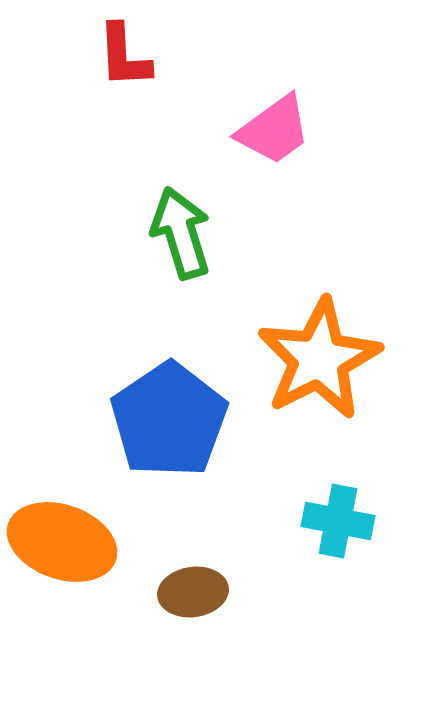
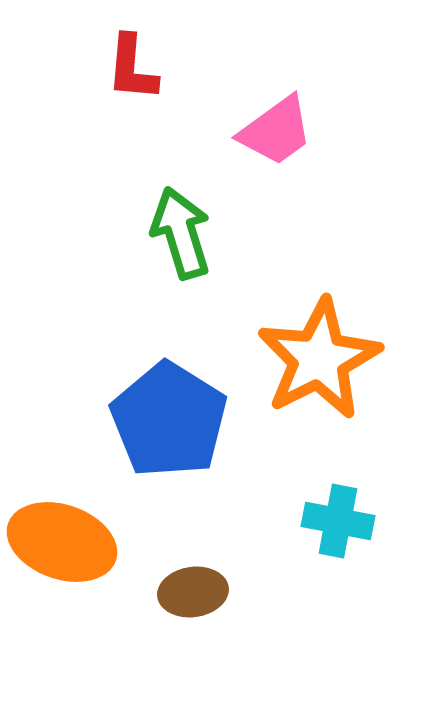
red L-shape: moved 8 px right, 12 px down; rotated 8 degrees clockwise
pink trapezoid: moved 2 px right, 1 px down
blue pentagon: rotated 6 degrees counterclockwise
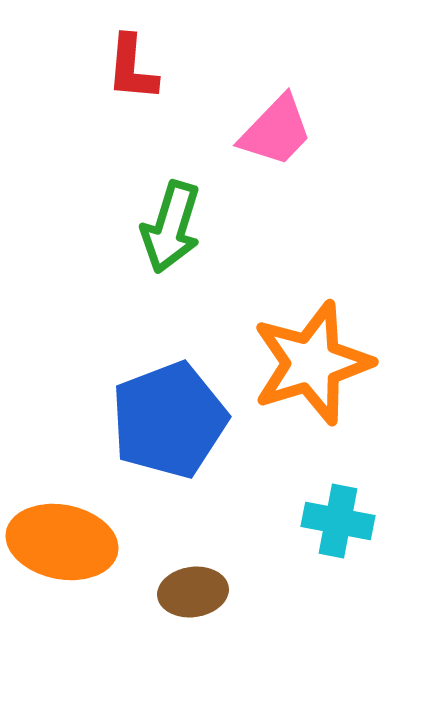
pink trapezoid: rotated 10 degrees counterclockwise
green arrow: moved 10 px left, 6 px up; rotated 146 degrees counterclockwise
orange star: moved 7 px left, 4 px down; rotated 10 degrees clockwise
blue pentagon: rotated 19 degrees clockwise
orange ellipse: rotated 8 degrees counterclockwise
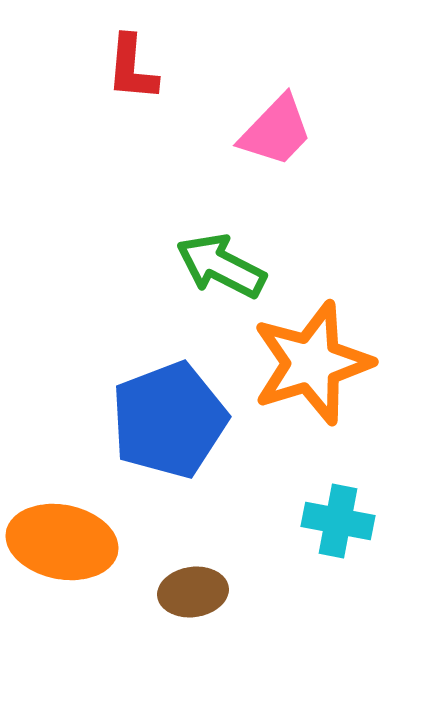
green arrow: moved 50 px right, 39 px down; rotated 100 degrees clockwise
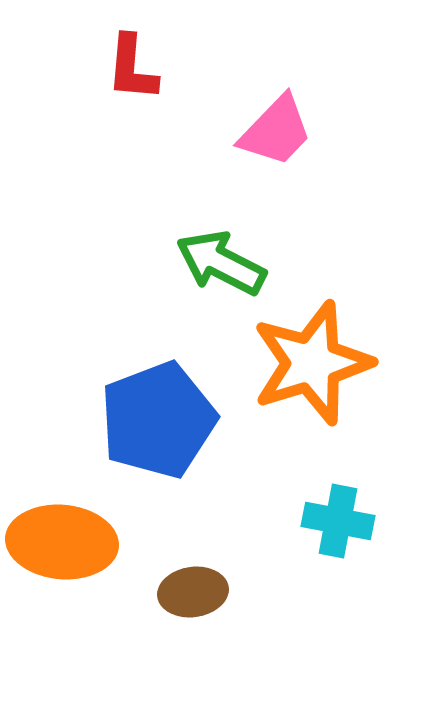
green arrow: moved 3 px up
blue pentagon: moved 11 px left
orange ellipse: rotated 6 degrees counterclockwise
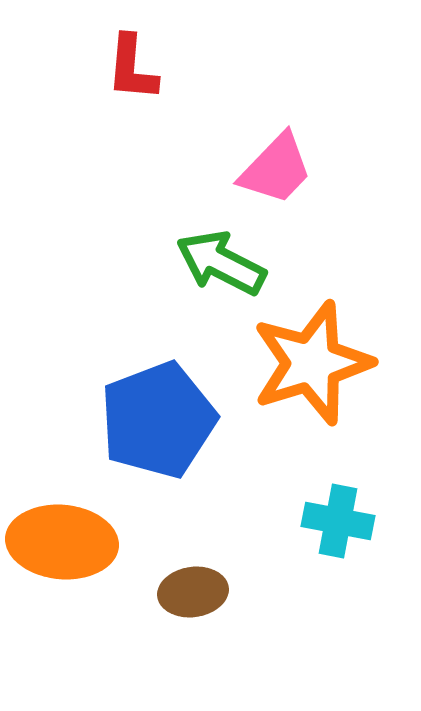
pink trapezoid: moved 38 px down
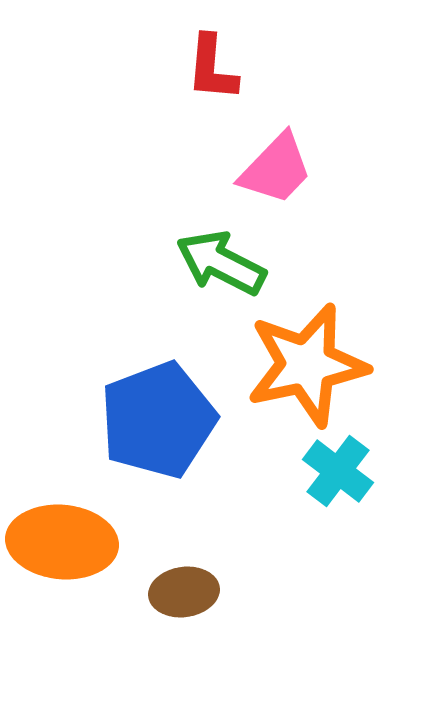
red L-shape: moved 80 px right
orange star: moved 5 px left, 2 px down; rotated 5 degrees clockwise
cyan cross: moved 50 px up; rotated 26 degrees clockwise
brown ellipse: moved 9 px left
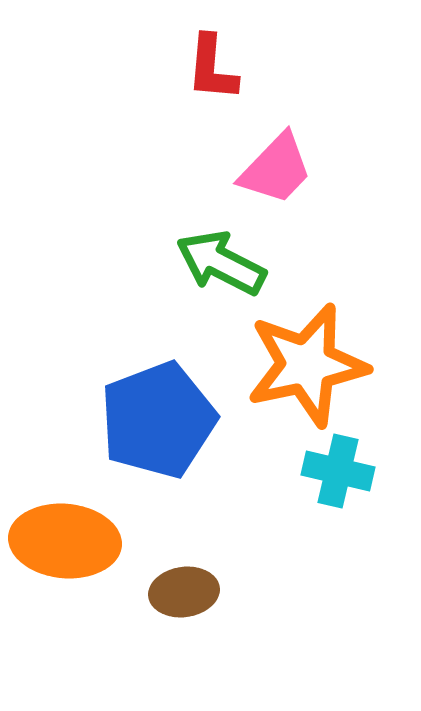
cyan cross: rotated 24 degrees counterclockwise
orange ellipse: moved 3 px right, 1 px up
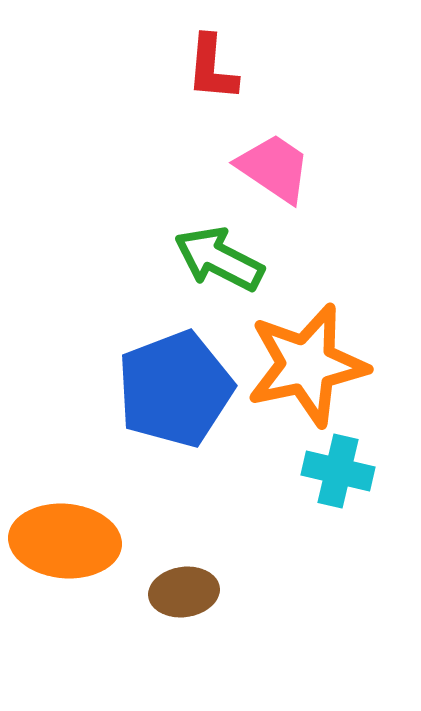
pink trapezoid: moved 2 px left, 1 px up; rotated 100 degrees counterclockwise
green arrow: moved 2 px left, 4 px up
blue pentagon: moved 17 px right, 31 px up
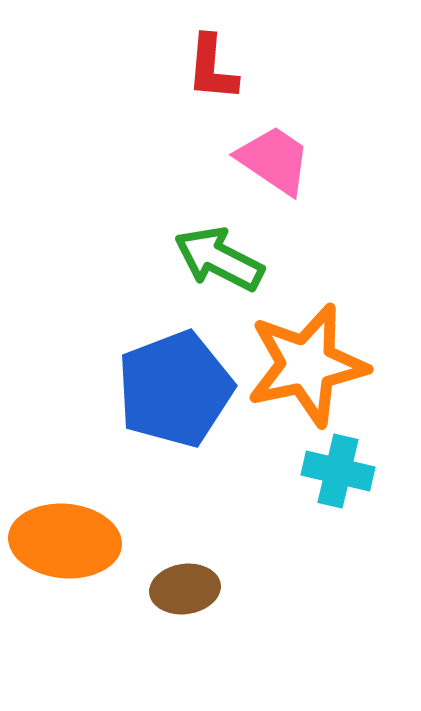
pink trapezoid: moved 8 px up
brown ellipse: moved 1 px right, 3 px up
